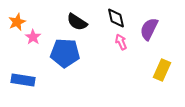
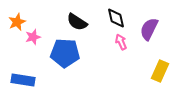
pink star: rotated 21 degrees clockwise
yellow rectangle: moved 2 px left, 1 px down
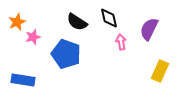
black diamond: moved 7 px left
pink arrow: rotated 14 degrees clockwise
blue pentagon: moved 1 px right, 1 px down; rotated 16 degrees clockwise
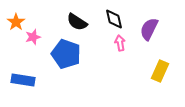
black diamond: moved 5 px right, 1 px down
orange star: moved 1 px left; rotated 12 degrees counterclockwise
pink arrow: moved 1 px left, 1 px down
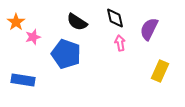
black diamond: moved 1 px right, 1 px up
